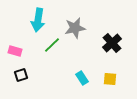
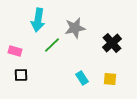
black square: rotated 16 degrees clockwise
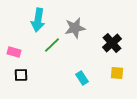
pink rectangle: moved 1 px left, 1 px down
yellow square: moved 7 px right, 6 px up
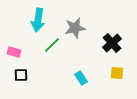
cyan rectangle: moved 1 px left
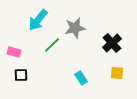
cyan arrow: rotated 30 degrees clockwise
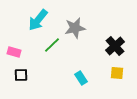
black cross: moved 3 px right, 3 px down
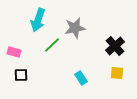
cyan arrow: rotated 20 degrees counterclockwise
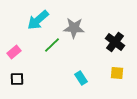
cyan arrow: rotated 30 degrees clockwise
gray star: moved 1 px left; rotated 15 degrees clockwise
black cross: moved 4 px up; rotated 12 degrees counterclockwise
pink rectangle: rotated 56 degrees counterclockwise
black square: moved 4 px left, 4 px down
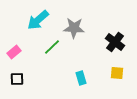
green line: moved 2 px down
cyan rectangle: rotated 16 degrees clockwise
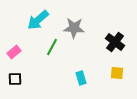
green line: rotated 18 degrees counterclockwise
black square: moved 2 px left
